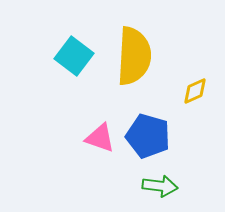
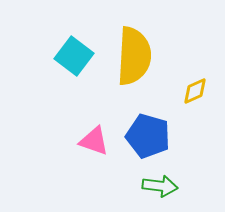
pink triangle: moved 6 px left, 3 px down
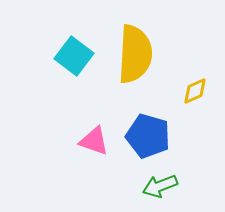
yellow semicircle: moved 1 px right, 2 px up
green arrow: rotated 152 degrees clockwise
